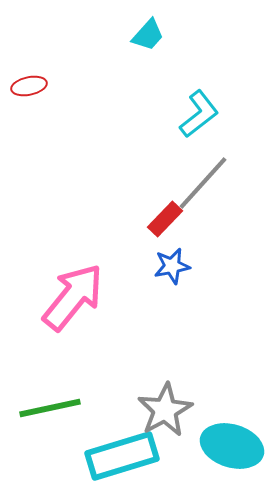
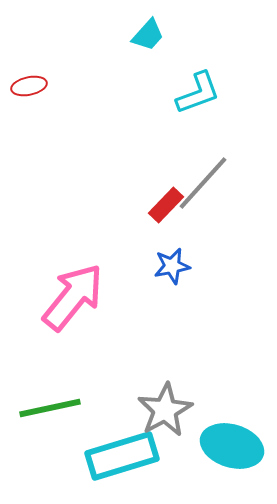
cyan L-shape: moved 1 px left, 21 px up; rotated 18 degrees clockwise
red rectangle: moved 1 px right, 14 px up
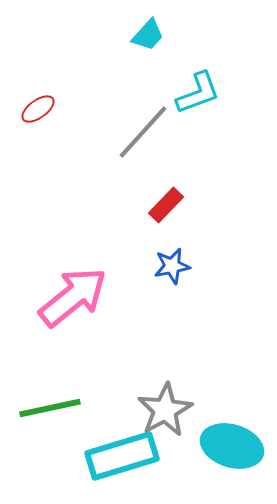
red ellipse: moved 9 px right, 23 px down; rotated 24 degrees counterclockwise
gray line: moved 60 px left, 51 px up
pink arrow: rotated 12 degrees clockwise
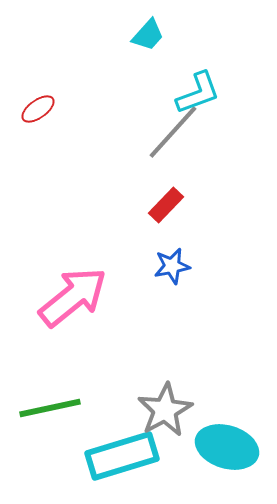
gray line: moved 30 px right
cyan ellipse: moved 5 px left, 1 px down
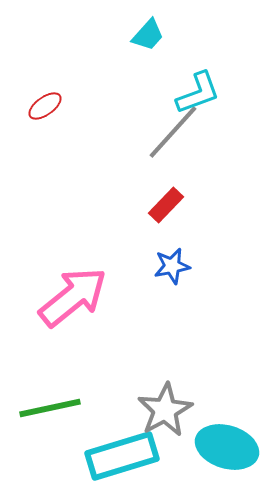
red ellipse: moved 7 px right, 3 px up
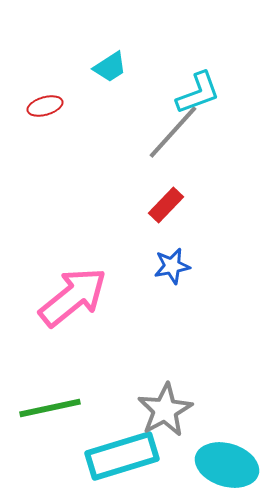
cyan trapezoid: moved 38 px left, 32 px down; rotated 15 degrees clockwise
red ellipse: rotated 20 degrees clockwise
cyan ellipse: moved 18 px down
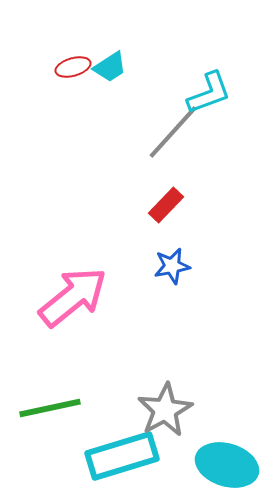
cyan L-shape: moved 11 px right
red ellipse: moved 28 px right, 39 px up
